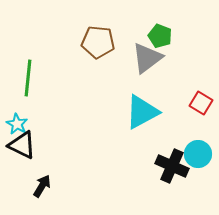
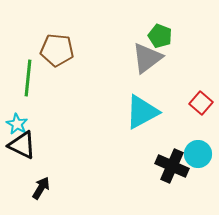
brown pentagon: moved 41 px left, 8 px down
red square: rotated 10 degrees clockwise
black arrow: moved 1 px left, 2 px down
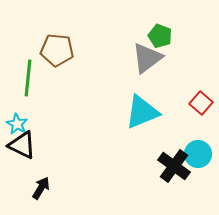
cyan triangle: rotated 6 degrees clockwise
black cross: moved 2 px right; rotated 12 degrees clockwise
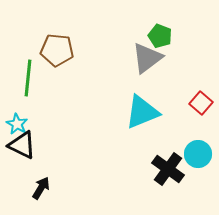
black cross: moved 6 px left, 3 px down
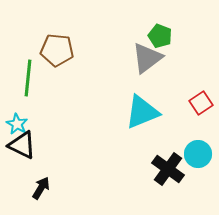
red square: rotated 15 degrees clockwise
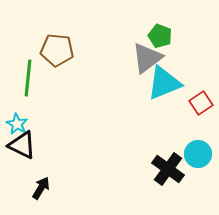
cyan triangle: moved 22 px right, 29 px up
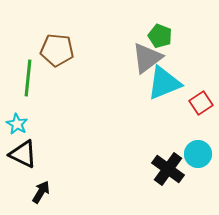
black triangle: moved 1 px right, 9 px down
black arrow: moved 4 px down
